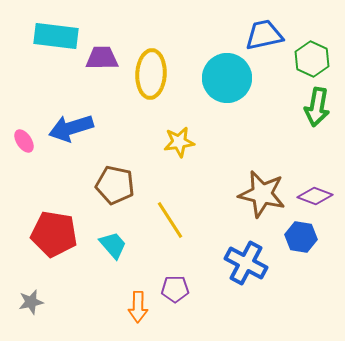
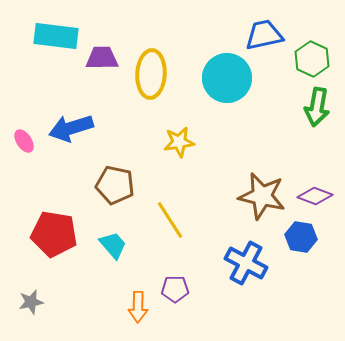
brown star: moved 2 px down
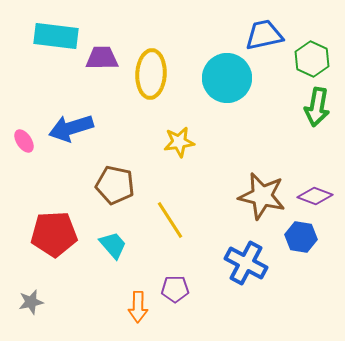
red pentagon: rotated 12 degrees counterclockwise
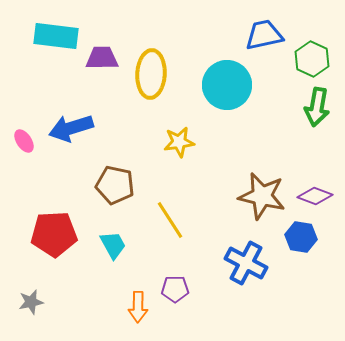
cyan circle: moved 7 px down
cyan trapezoid: rotated 12 degrees clockwise
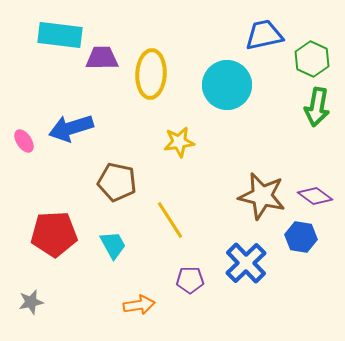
cyan rectangle: moved 4 px right, 1 px up
brown pentagon: moved 2 px right, 3 px up
purple diamond: rotated 16 degrees clockwise
blue cross: rotated 18 degrees clockwise
purple pentagon: moved 15 px right, 9 px up
orange arrow: moved 1 px right, 2 px up; rotated 100 degrees counterclockwise
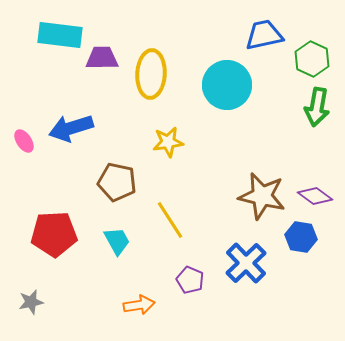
yellow star: moved 11 px left
cyan trapezoid: moved 4 px right, 4 px up
purple pentagon: rotated 24 degrees clockwise
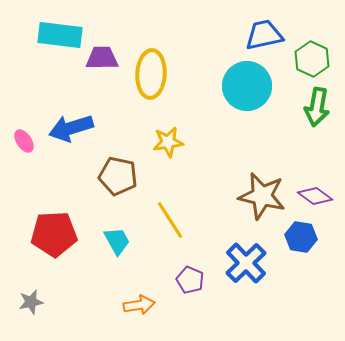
cyan circle: moved 20 px right, 1 px down
brown pentagon: moved 1 px right, 6 px up
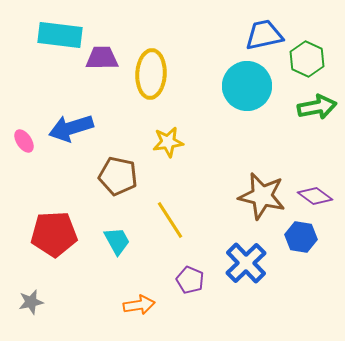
green hexagon: moved 5 px left
green arrow: rotated 111 degrees counterclockwise
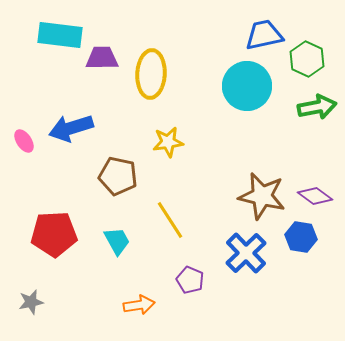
blue cross: moved 10 px up
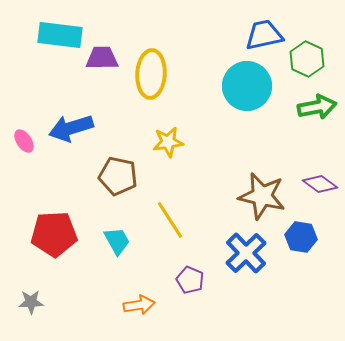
purple diamond: moved 5 px right, 12 px up
gray star: rotated 10 degrees clockwise
